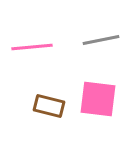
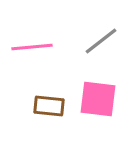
gray line: moved 1 px down; rotated 27 degrees counterclockwise
brown rectangle: rotated 8 degrees counterclockwise
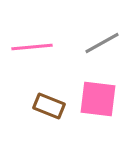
gray line: moved 1 px right, 2 px down; rotated 9 degrees clockwise
brown rectangle: rotated 16 degrees clockwise
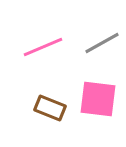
pink line: moved 11 px right; rotated 18 degrees counterclockwise
brown rectangle: moved 1 px right, 2 px down
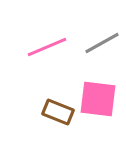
pink line: moved 4 px right
brown rectangle: moved 8 px right, 4 px down
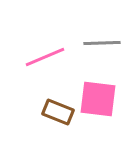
gray line: rotated 27 degrees clockwise
pink line: moved 2 px left, 10 px down
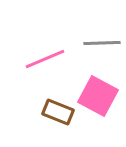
pink line: moved 2 px down
pink square: moved 3 px up; rotated 21 degrees clockwise
